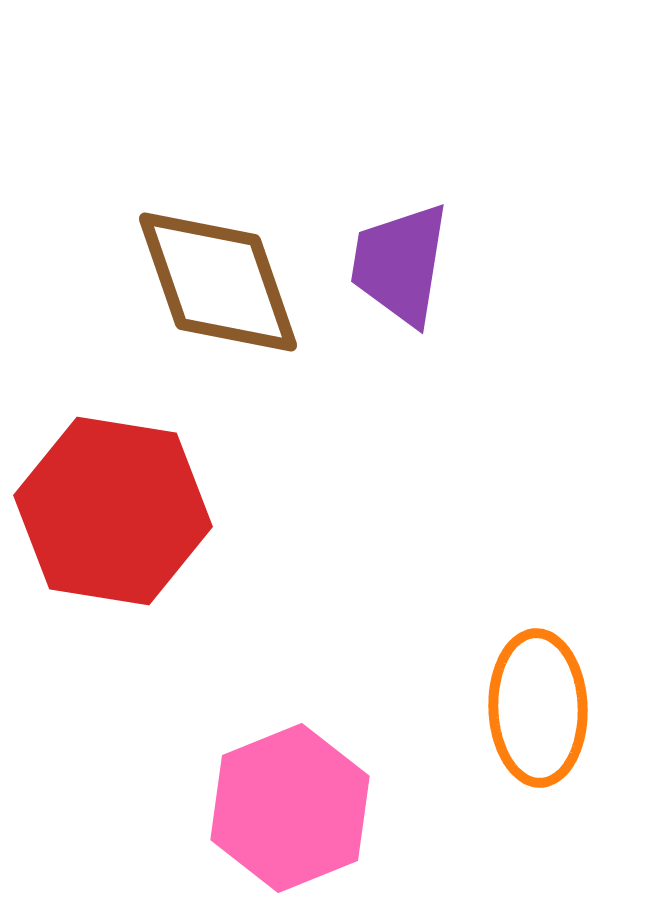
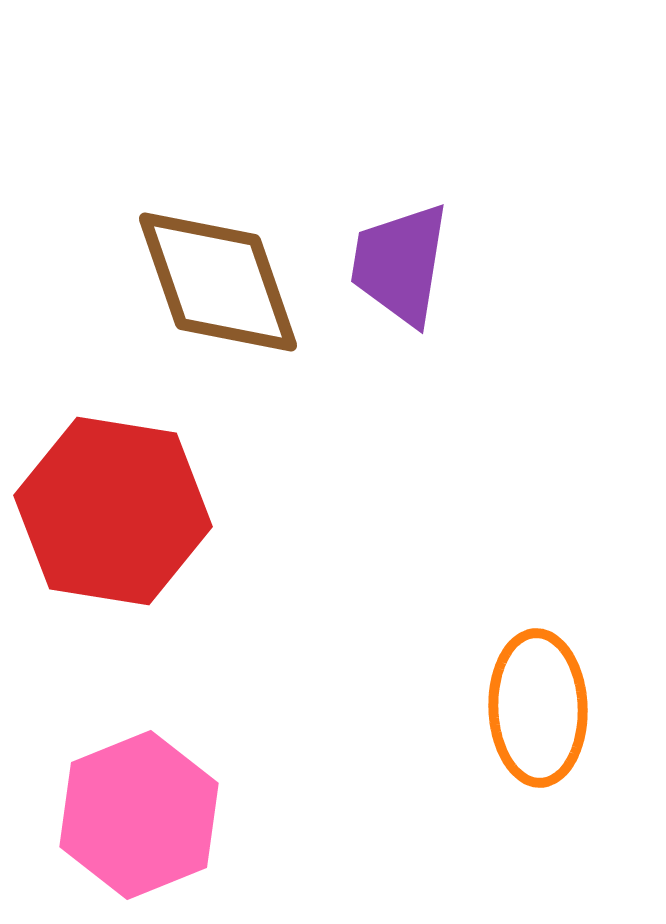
pink hexagon: moved 151 px left, 7 px down
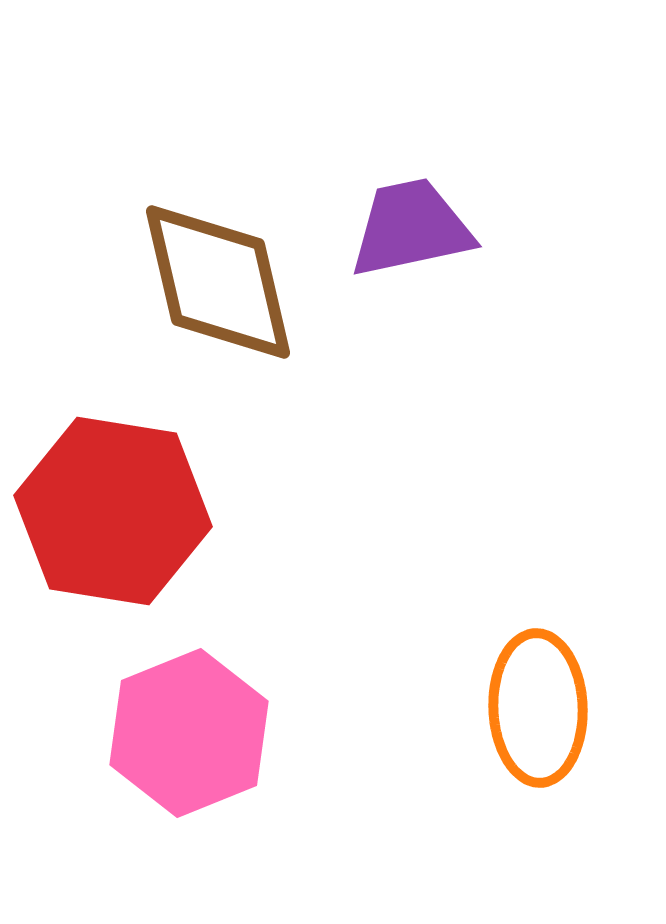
purple trapezoid: moved 11 px right, 36 px up; rotated 69 degrees clockwise
brown diamond: rotated 6 degrees clockwise
pink hexagon: moved 50 px right, 82 px up
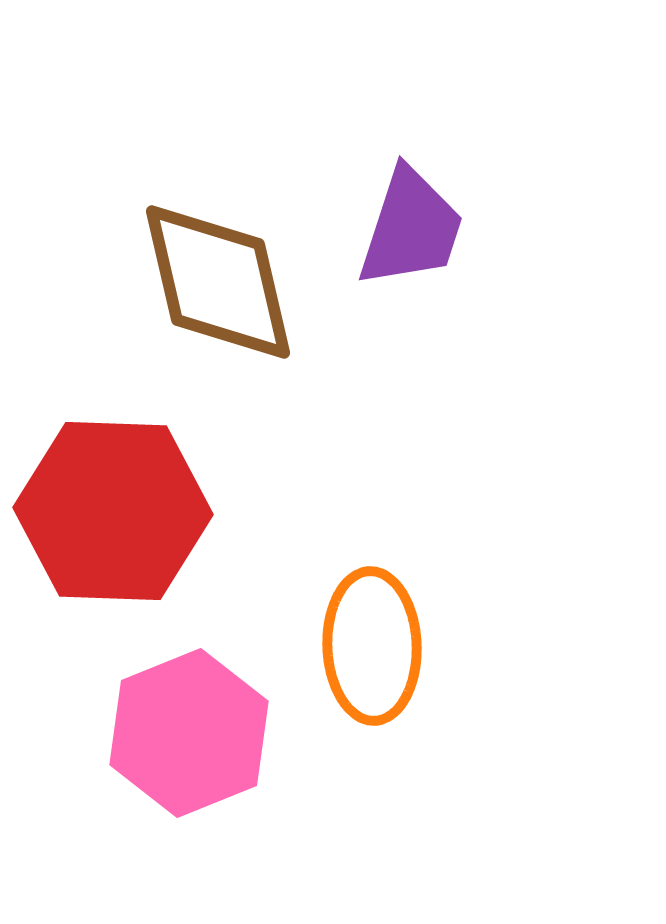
purple trapezoid: rotated 120 degrees clockwise
red hexagon: rotated 7 degrees counterclockwise
orange ellipse: moved 166 px left, 62 px up
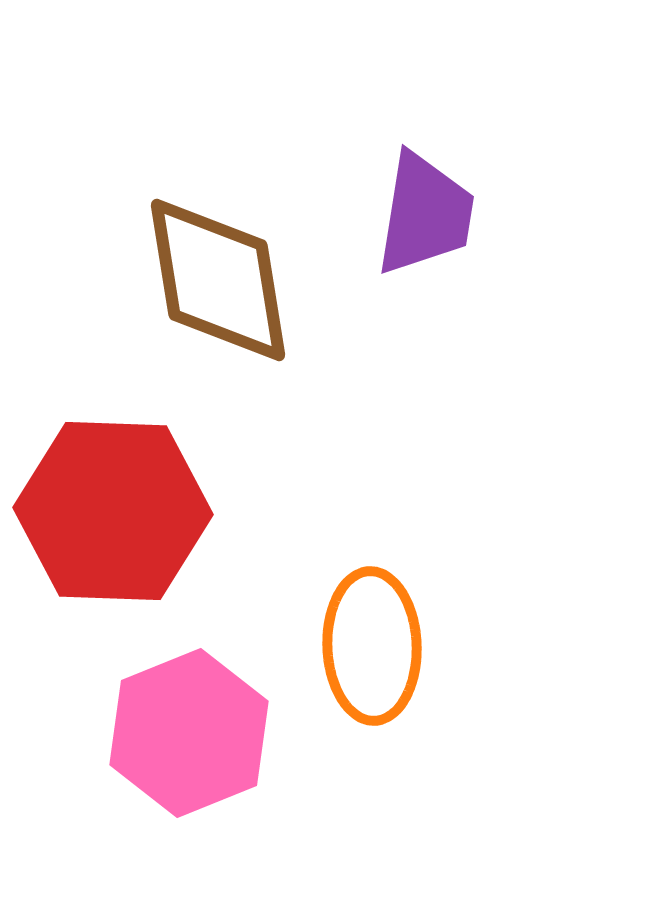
purple trapezoid: moved 14 px right, 14 px up; rotated 9 degrees counterclockwise
brown diamond: moved 2 px up; rotated 4 degrees clockwise
